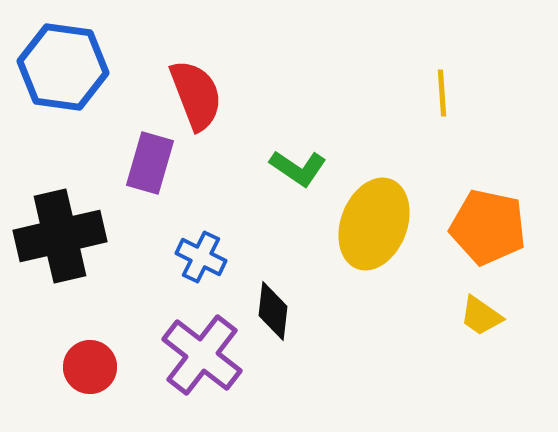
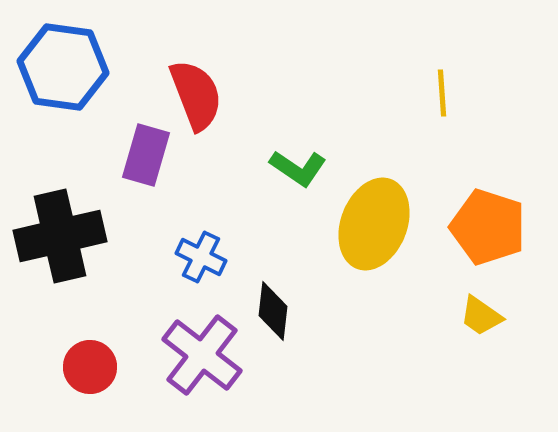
purple rectangle: moved 4 px left, 8 px up
orange pentagon: rotated 6 degrees clockwise
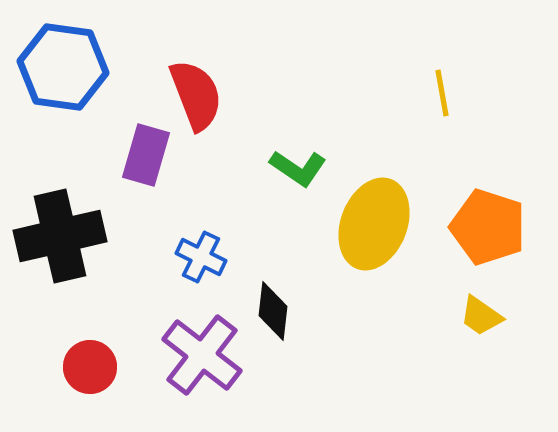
yellow line: rotated 6 degrees counterclockwise
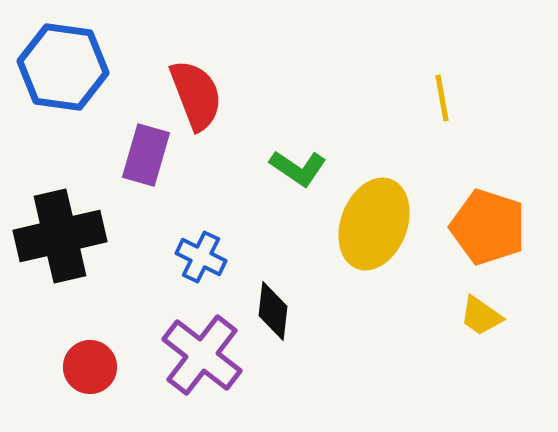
yellow line: moved 5 px down
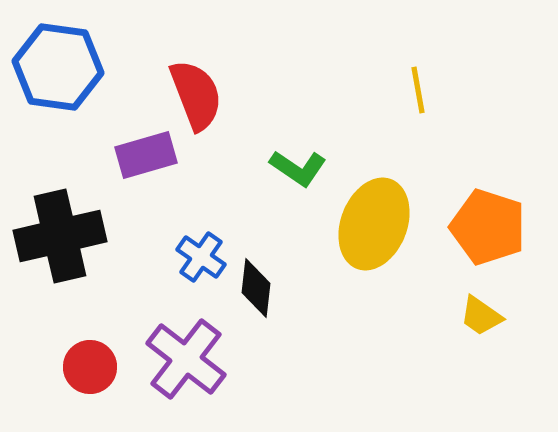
blue hexagon: moved 5 px left
yellow line: moved 24 px left, 8 px up
purple rectangle: rotated 58 degrees clockwise
blue cross: rotated 9 degrees clockwise
black diamond: moved 17 px left, 23 px up
purple cross: moved 16 px left, 4 px down
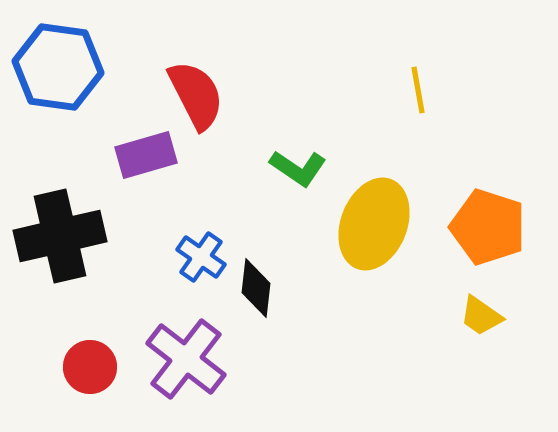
red semicircle: rotated 6 degrees counterclockwise
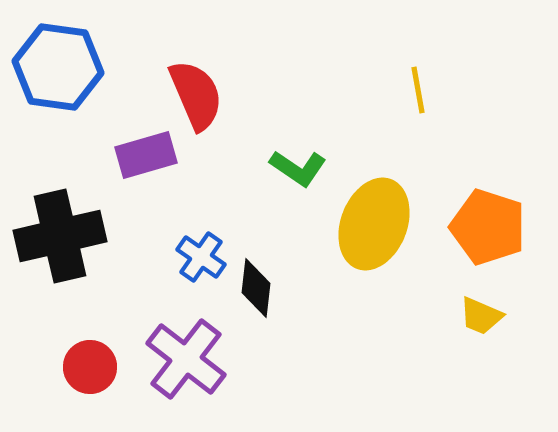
red semicircle: rotated 4 degrees clockwise
yellow trapezoid: rotated 12 degrees counterclockwise
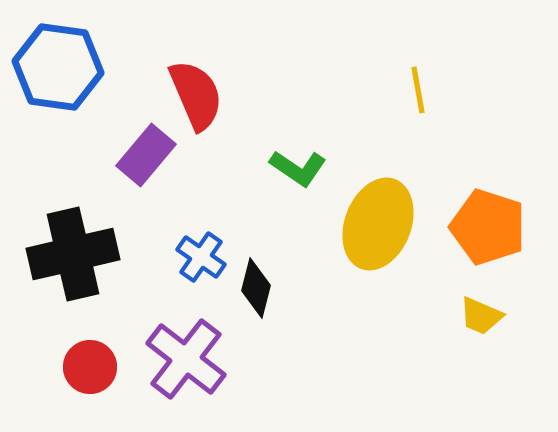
purple rectangle: rotated 34 degrees counterclockwise
yellow ellipse: moved 4 px right
black cross: moved 13 px right, 18 px down
black diamond: rotated 8 degrees clockwise
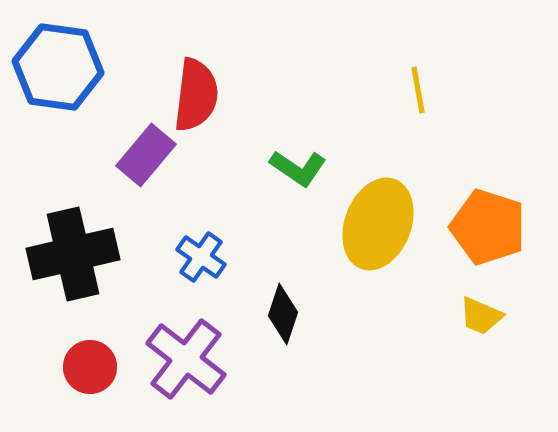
red semicircle: rotated 30 degrees clockwise
black diamond: moved 27 px right, 26 px down; rotated 4 degrees clockwise
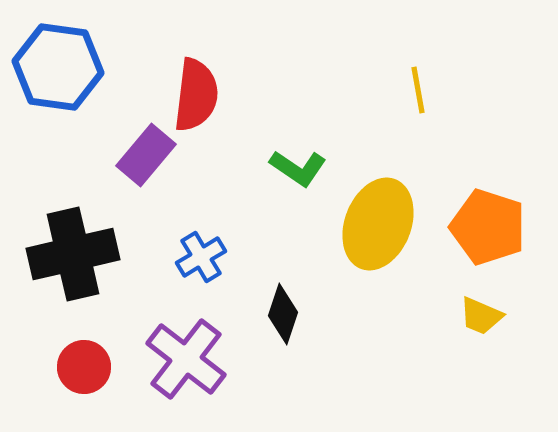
blue cross: rotated 24 degrees clockwise
red circle: moved 6 px left
